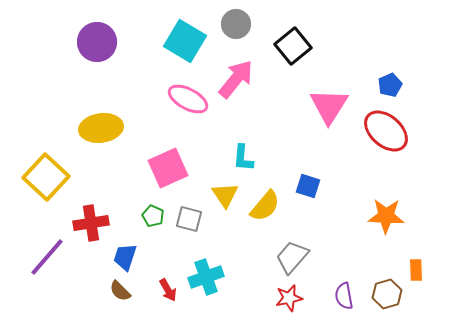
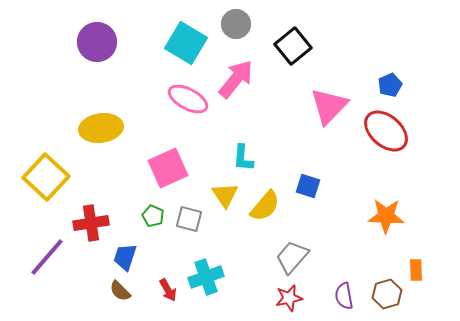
cyan square: moved 1 px right, 2 px down
pink triangle: rotated 12 degrees clockwise
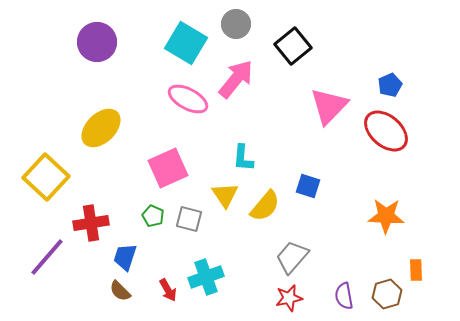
yellow ellipse: rotated 36 degrees counterclockwise
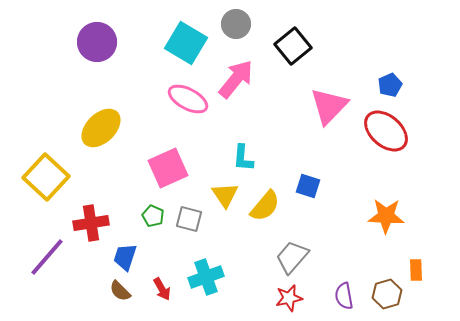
red arrow: moved 6 px left, 1 px up
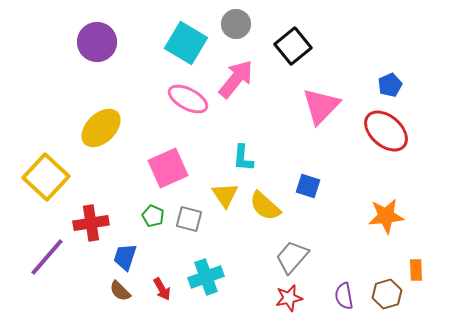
pink triangle: moved 8 px left
yellow semicircle: rotated 92 degrees clockwise
orange star: rotated 9 degrees counterclockwise
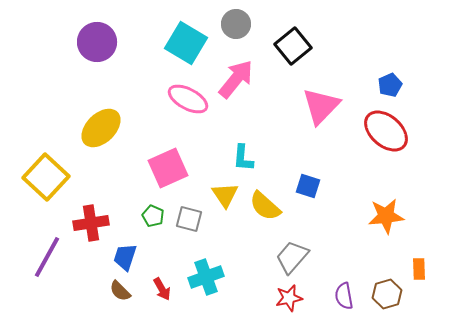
purple line: rotated 12 degrees counterclockwise
orange rectangle: moved 3 px right, 1 px up
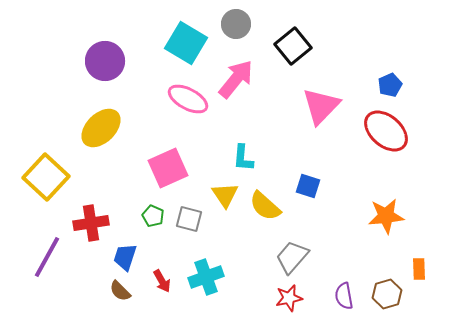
purple circle: moved 8 px right, 19 px down
red arrow: moved 8 px up
